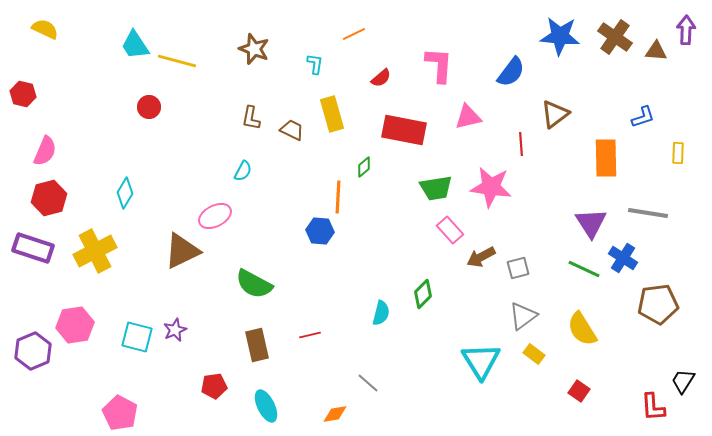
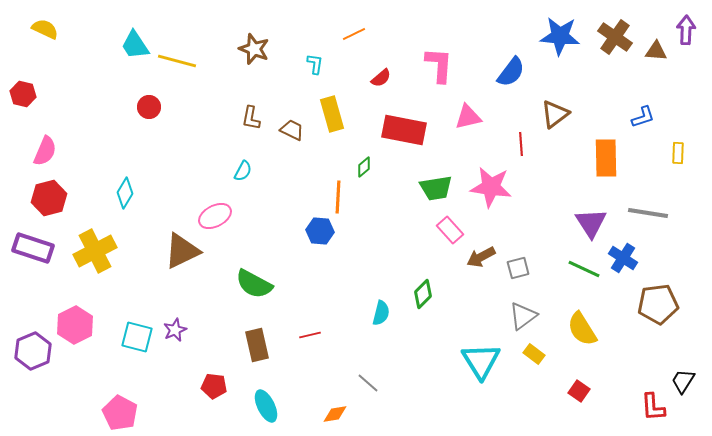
pink hexagon at (75, 325): rotated 18 degrees counterclockwise
red pentagon at (214, 386): rotated 15 degrees clockwise
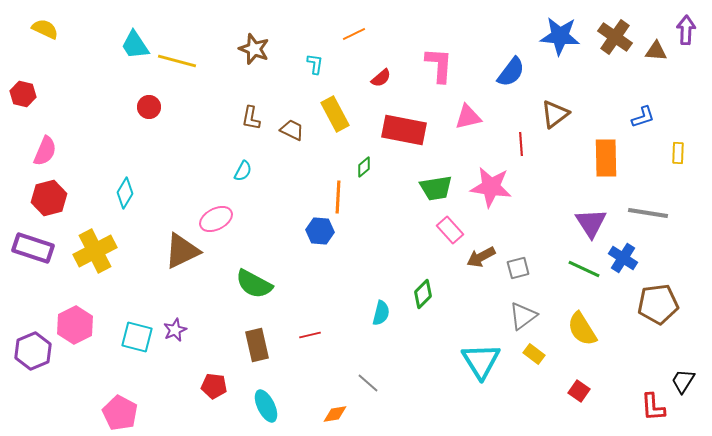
yellow rectangle at (332, 114): moved 3 px right; rotated 12 degrees counterclockwise
pink ellipse at (215, 216): moved 1 px right, 3 px down
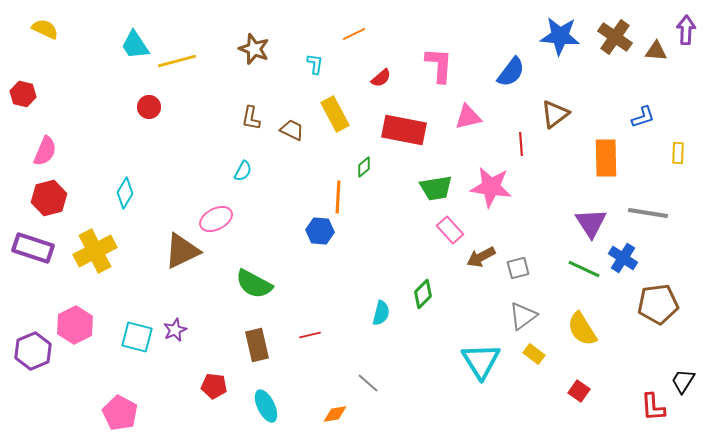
yellow line at (177, 61): rotated 30 degrees counterclockwise
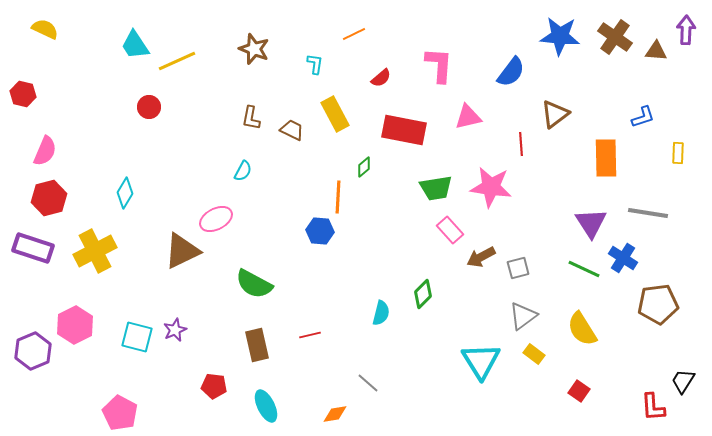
yellow line at (177, 61): rotated 9 degrees counterclockwise
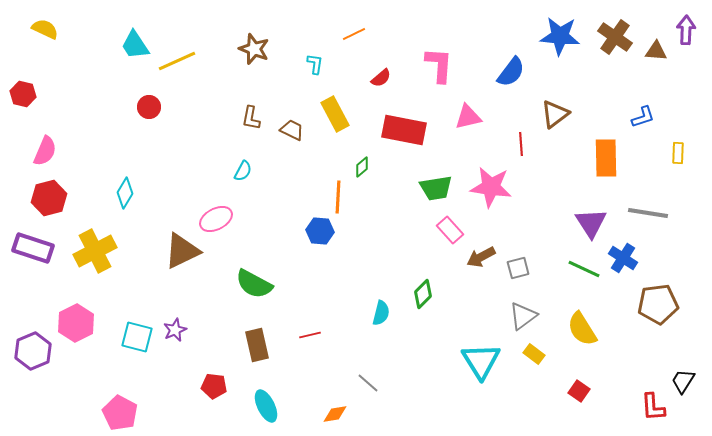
green diamond at (364, 167): moved 2 px left
pink hexagon at (75, 325): moved 1 px right, 2 px up
